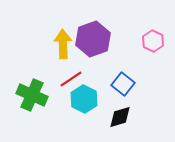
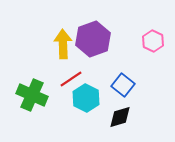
blue square: moved 1 px down
cyan hexagon: moved 2 px right, 1 px up
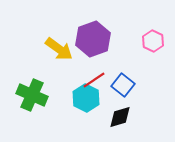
yellow arrow: moved 4 px left, 5 px down; rotated 128 degrees clockwise
red line: moved 23 px right, 1 px down
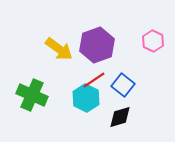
purple hexagon: moved 4 px right, 6 px down
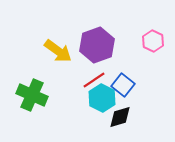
yellow arrow: moved 1 px left, 2 px down
cyan hexagon: moved 16 px right
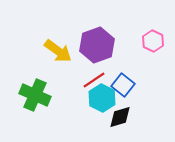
green cross: moved 3 px right
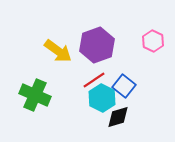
blue square: moved 1 px right, 1 px down
black diamond: moved 2 px left
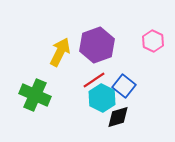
yellow arrow: moved 2 px right, 1 px down; rotated 100 degrees counterclockwise
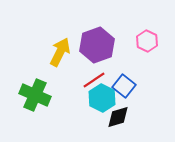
pink hexagon: moved 6 px left
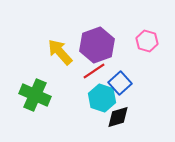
pink hexagon: rotated 10 degrees counterclockwise
yellow arrow: rotated 68 degrees counterclockwise
red line: moved 9 px up
blue square: moved 4 px left, 3 px up; rotated 10 degrees clockwise
cyan hexagon: rotated 8 degrees counterclockwise
